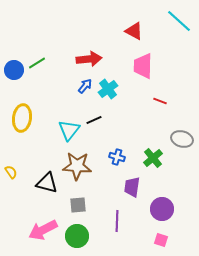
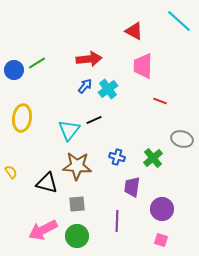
gray square: moved 1 px left, 1 px up
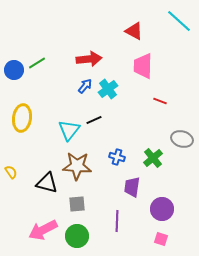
pink square: moved 1 px up
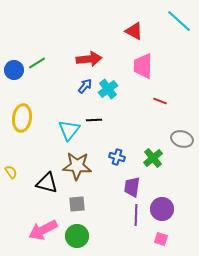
black line: rotated 21 degrees clockwise
purple line: moved 19 px right, 6 px up
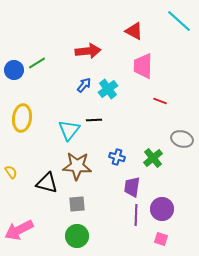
red arrow: moved 1 px left, 8 px up
blue arrow: moved 1 px left, 1 px up
pink arrow: moved 24 px left
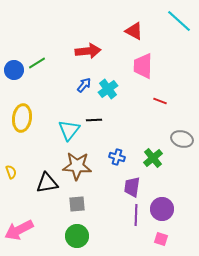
yellow semicircle: rotated 16 degrees clockwise
black triangle: rotated 25 degrees counterclockwise
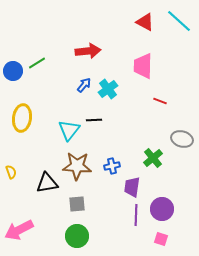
red triangle: moved 11 px right, 9 px up
blue circle: moved 1 px left, 1 px down
blue cross: moved 5 px left, 9 px down; rotated 28 degrees counterclockwise
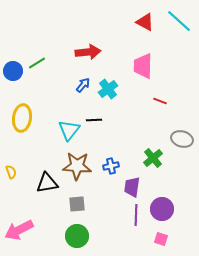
red arrow: moved 1 px down
blue arrow: moved 1 px left
blue cross: moved 1 px left
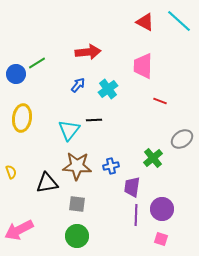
blue circle: moved 3 px right, 3 px down
blue arrow: moved 5 px left
gray ellipse: rotated 50 degrees counterclockwise
gray square: rotated 12 degrees clockwise
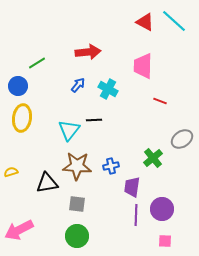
cyan line: moved 5 px left
blue circle: moved 2 px right, 12 px down
cyan cross: rotated 24 degrees counterclockwise
yellow semicircle: rotated 88 degrees counterclockwise
pink square: moved 4 px right, 2 px down; rotated 16 degrees counterclockwise
